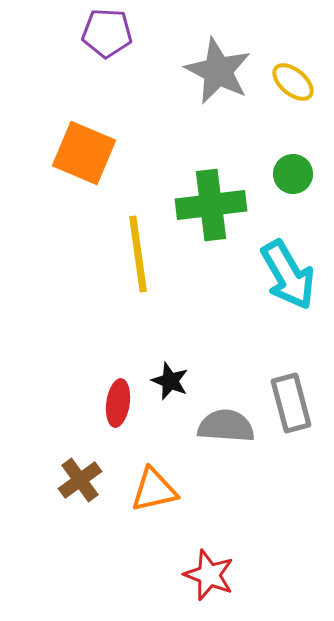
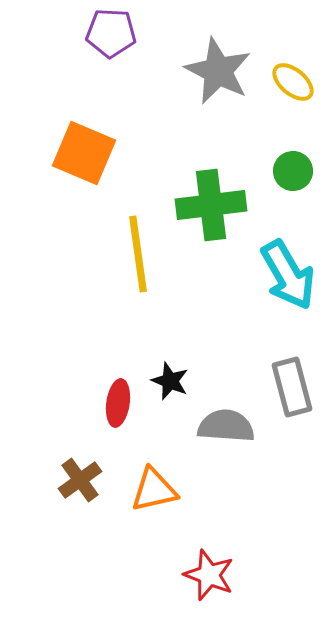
purple pentagon: moved 4 px right
green circle: moved 3 px up
gray rectangle: moved 1 px right, 16 px up
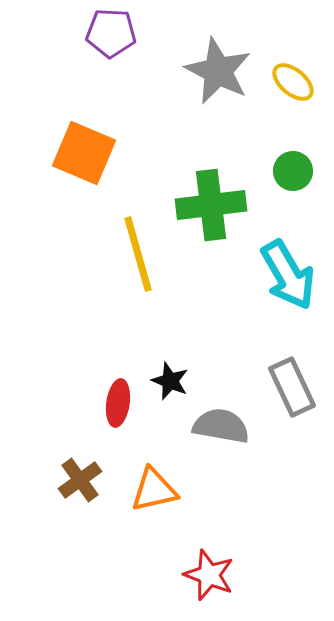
yellow line: rotated 8 degrees counterclockwise
gray rectangle: rotated 10 degrees counterclockwise
gray semicircle: moved 5 px left; rotated 6 degrees clockwise
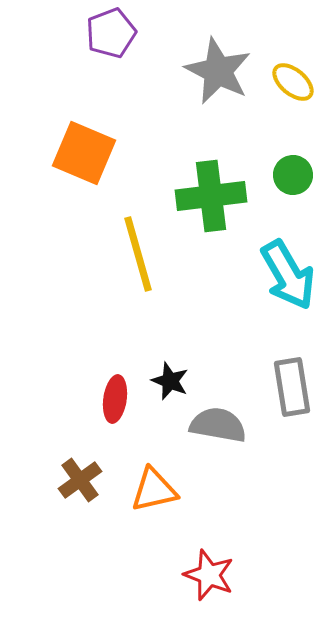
purple pentagon: rotated 24 degrees counterclockwise
green circle: moved 4 px down
green cross: moved 9 px up
gray rectangle: rotated 16 degrees clockwise
red ellipse: moved 3 px left, 4 px up
gray semicircle: moved 3 px left, 1 px up
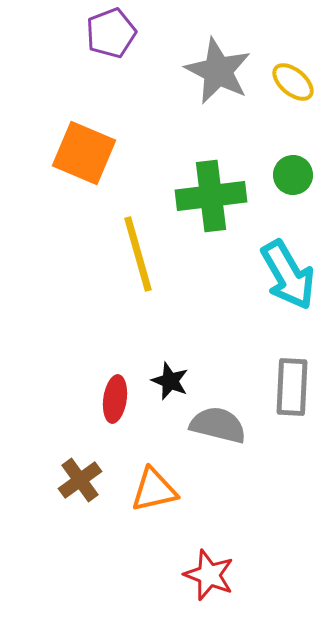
gray rectangle: rotated 12 degrees clockwise
gray semicircle: rotated 4 degrees clockwise
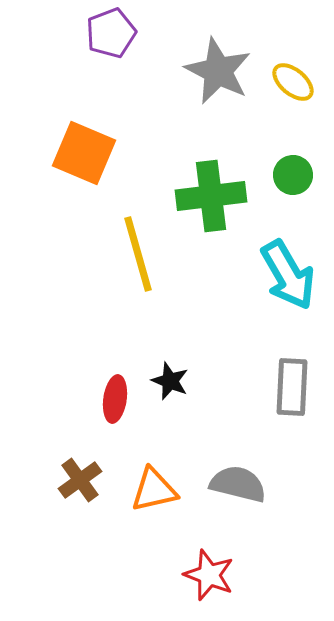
gray semicircle: moved 20 px right, 59 px down
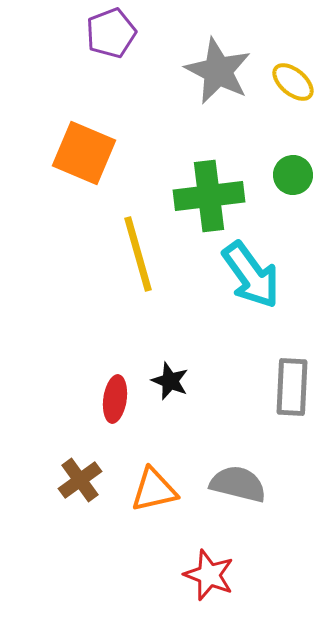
green cross: moved 2 px left
cyan arrow: moved 37 px left; rotated 6 degrees counterclockwise
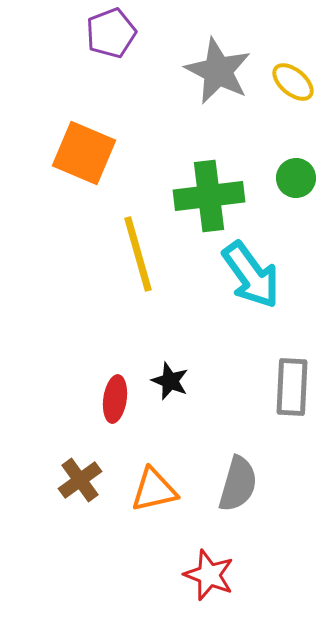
green circle: moved 3 px right, 3 px down
gray semicircle: rotated 92 degrees clockwise
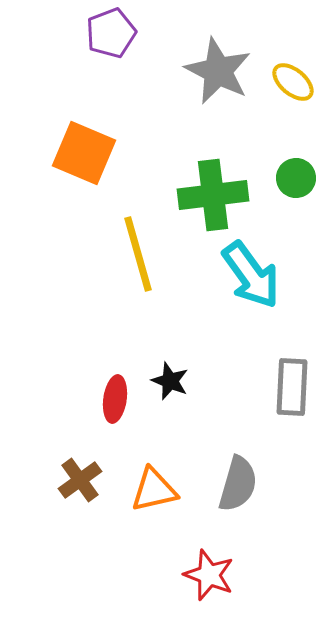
green cross: moved 4 px right, 1 px up
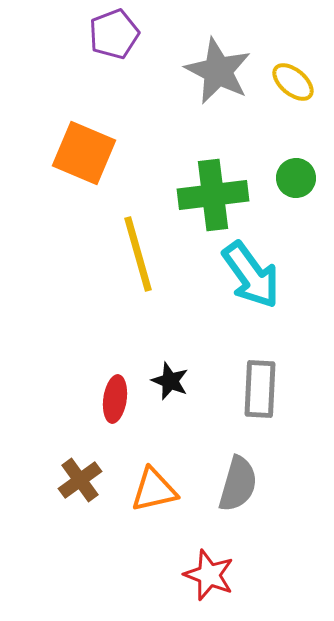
purple pentagon: moved 3 px right, 1 px down
gray rectangle: moved 32 px left, 2 px down
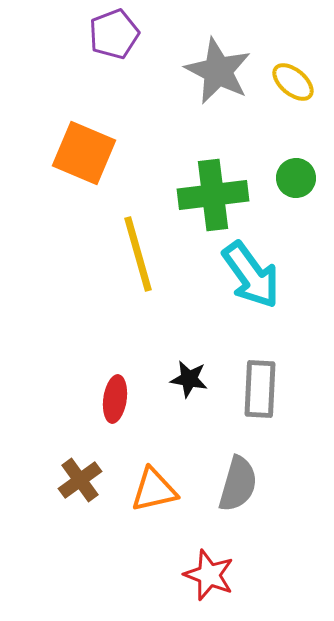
black star: moved 19 px right, 2 px up; rotated 12 degrees counterclockwise
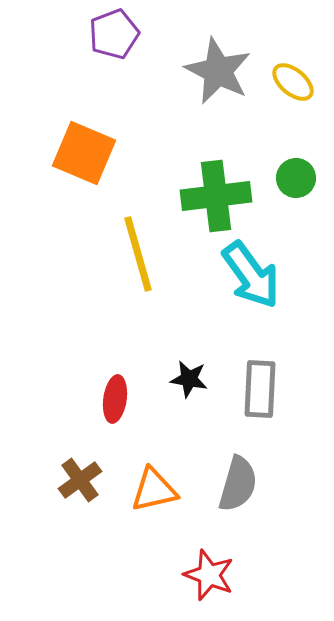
green cross: moved 3 px right, 1 px down
